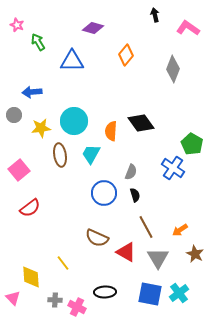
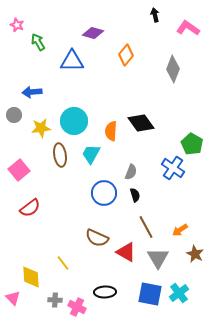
purple diamond: moved 5 px down
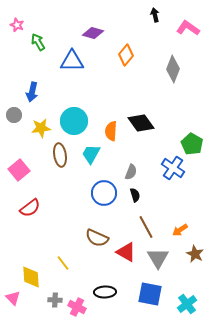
blue arrow: rotated 72 degrees counterclockwise
cyan cross: moved 8 px right, 11 px down
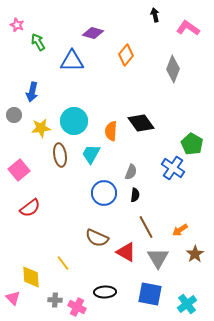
black semicircle: rotated 24 degrees clockwise
brown star: rotated 12 degrees clockwise
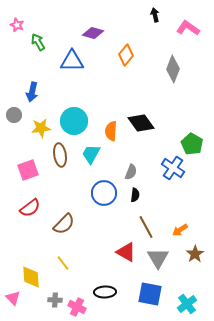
pink square: moved 9 px right; rotated 20 degrees clockwise
brown semicircle: moved 33 px left, 14 px up; rotated 70 degrees counterclockwise
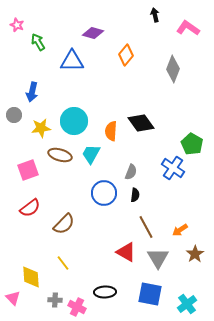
brown ellipse: rotated 65 degrees counterclockwise
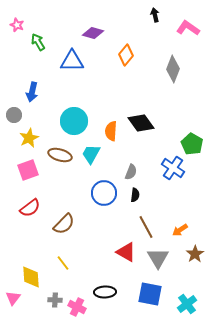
yellow star: moved 12 px left, 10 px down; rotated 18 degrees counterclockwise
pink triangle: rotated 21 degrees clockwise
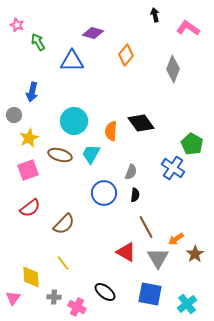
orange arrow: moved 4 px left, 9 px down
black ellipse: rotated 40 degrees clockwise
gray cross: moved 1 px left, 3 px up
